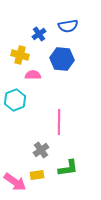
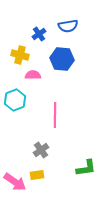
pink line: moved 4 px left, 7 px up
green L-shape: moved 18 px right
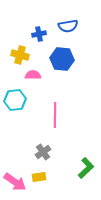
blue cross: rotated 24 degrees clockwise
cyan hexagon: rotated 15 degrees clockwise
gray cross: moved 2 px right, 2 px down
green L-shape: rotated 35 degrees counterclockwise
yellow rectangle: moved 2 px right, 2 px down
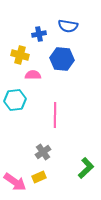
blue semicircle: rotated 18 degrees clockwise
yellow rectangle: rotated 16 degrees counterclockwise
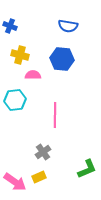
blue cross: moved 29 px left, 8 px up; rotated 32 degrees clockwise
green L-shape: moved 1 px right, 1 px down; rotated 20 degrees clockwise
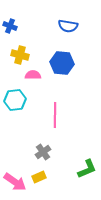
blue hexagon: moved 4 px down
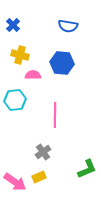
blue cross: moved 3 px right, 1 px up; rotated 24 degrees clockwise
